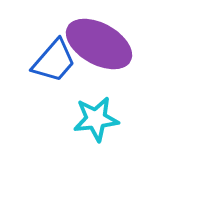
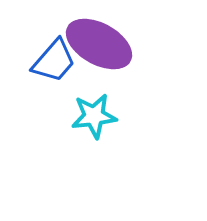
cyan star: moved 2 px left, 3 px up
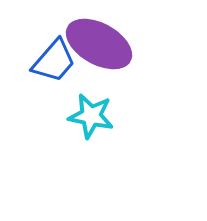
cyan star: moved 3 px left; rotated 18 degrees clockwise
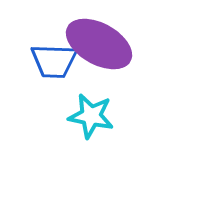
blue trapezoid: rotated 51 degrees clockwise
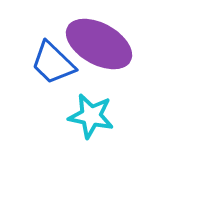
blue trapezoid: moved 1 px left, 2 px down; rotated 42 degrees clockwise
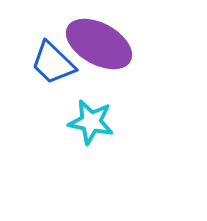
cyan star: moved 6 px down
